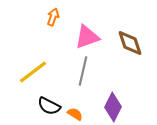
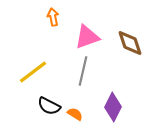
orange arrow: rotated 30 degrees counterclockwise
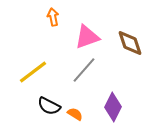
gray line: moved 1 px right, 1 px up; rotated 28 degrees clockwise
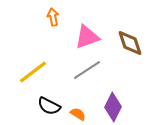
gray line: moved 3 px right; rotated 16 degrees clockwise
orange semicircle: moved 3 px right
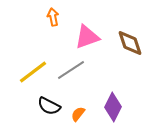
gray line: moved 16 px left
orange semicircle: rotated 84 degrees counterclockwise
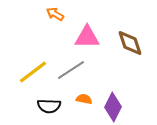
orange arrow: moved 2 px right, 3 px up; rotated 48 degrees counterclockwise
pink triangle: rotated 20 degrees clockwise
black semicircle: rotated 25 degrees counterclockwise
orange semicircle: moved 6 px right, 15 px up; rotated 63 degrees clockwise
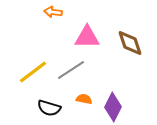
orange arrow: moved 2 px left, 2 px up; rotated 24 degrees counterclockwise
black semicircle: moved 2 px down; rotated 15 degrees clockwise
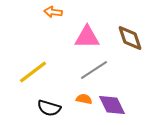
brown diamond: moved 5 px up
gray line: moved 23 px right
purple diamond: moved 1 px left, 2 px up; rotated 52 degrees counterclockwise
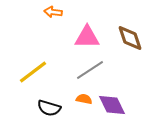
gray line: moved 4 px left
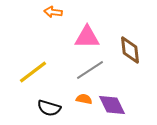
brown diamond: moved 12 px down; rotated 12 degrees clockwise
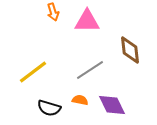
orange arrow: rotated 114 degrees counterclockwise
pink triangle: moved 16 px up
orange semicircle: moved 4 px left, 1 px down
